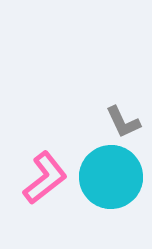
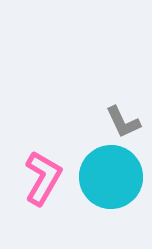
pink L-shape: moved 2 px left; rotated 22 degrees counterclockwise
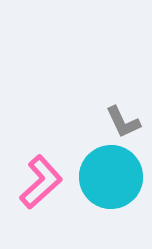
pink L-shape: moved 2 px left, 4 px down; rotated 18 degrees clockwise
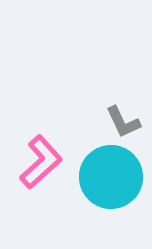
pink L-shape: moved 20 px up
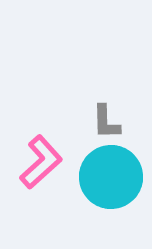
gray L-shape: moved 17 px left; rotated 24 degrees clockwise
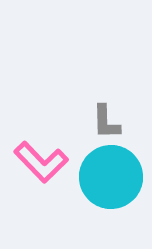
pink L-shape: rotated 88 degrees clockwise
